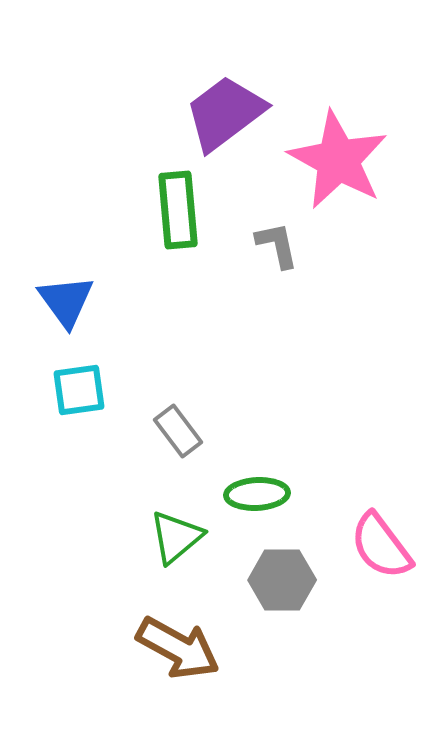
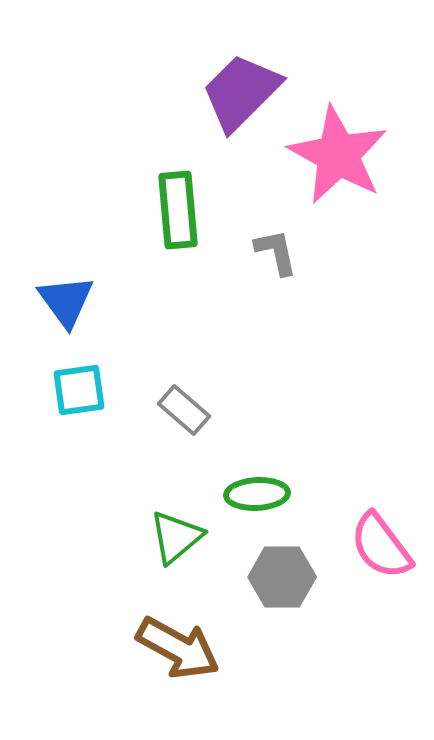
purple trapezoid: moved 16 px right, 21 px up; rotated 8 degrees counterclockwise
pink star: moved 5 px up
gray L-shape: moved 1 px left, 7 px down
gray rectangle: moved 6 px right, 21 px up; rotated 12 degrees counterclockwise
gray hexagon: moved 3 px up
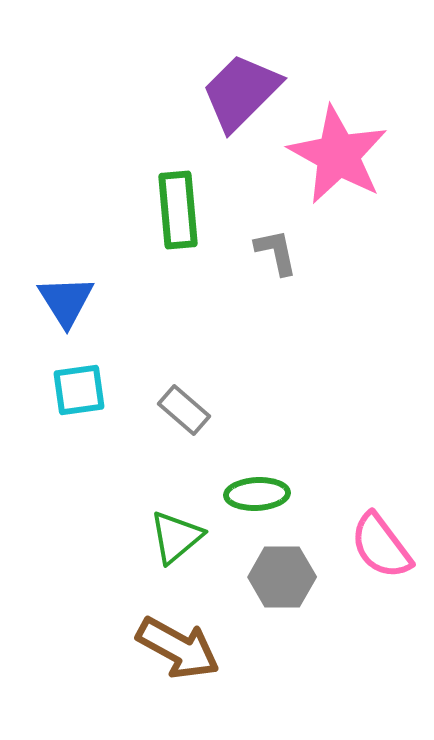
blue triangle: rotated 4 degrees clockwise
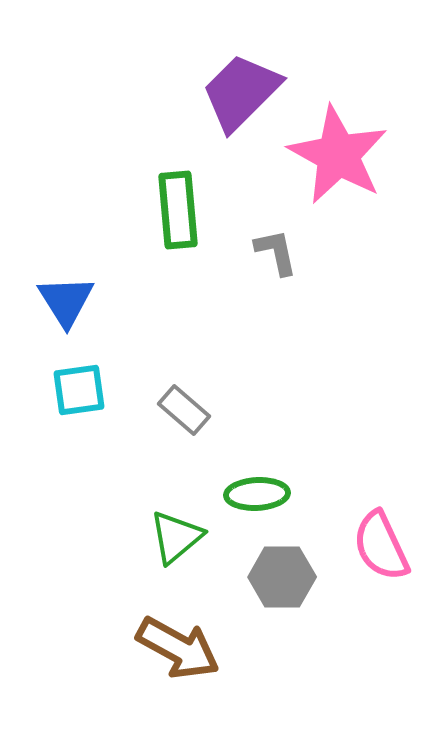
pink semicircle: rotated 12 degrees clockwise
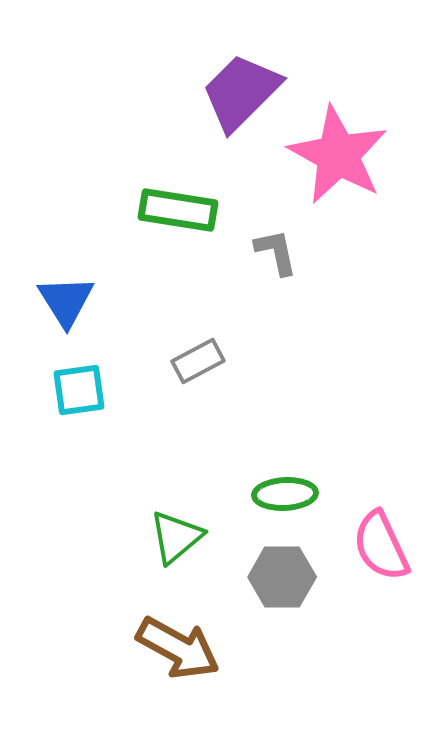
green rectangle: rotated 76 degrees counterclockwise
gray rectangle: moved 14 px right, 49 px up; rotated 69 degrees counterclockwise
green ellipse: moved 28 px right
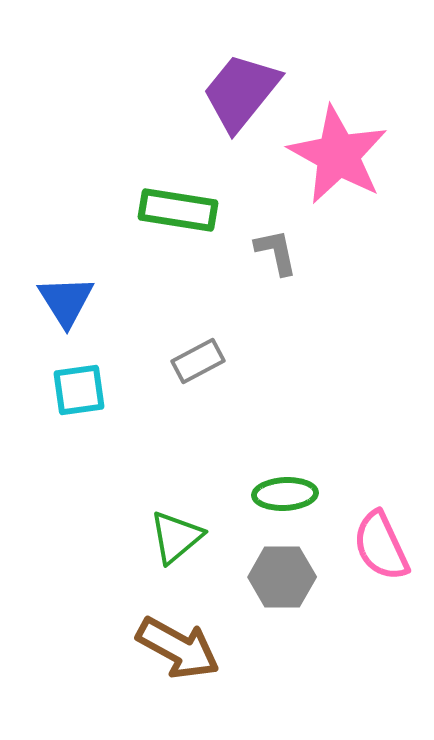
purple trapezoid: rotated 6 degrees counterclockwise
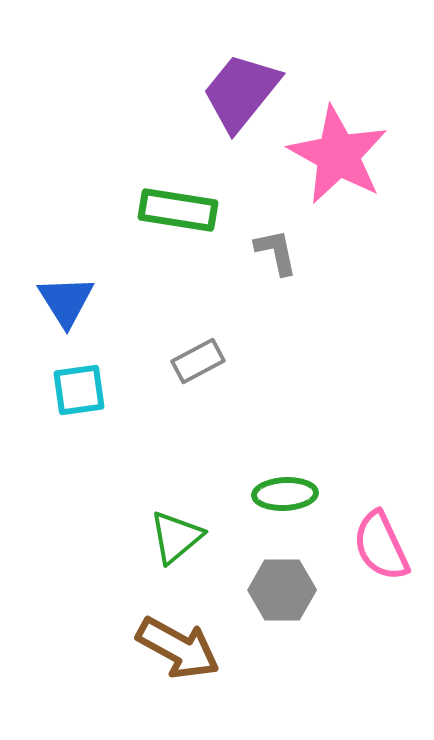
gray hexagon: moved 13 px down
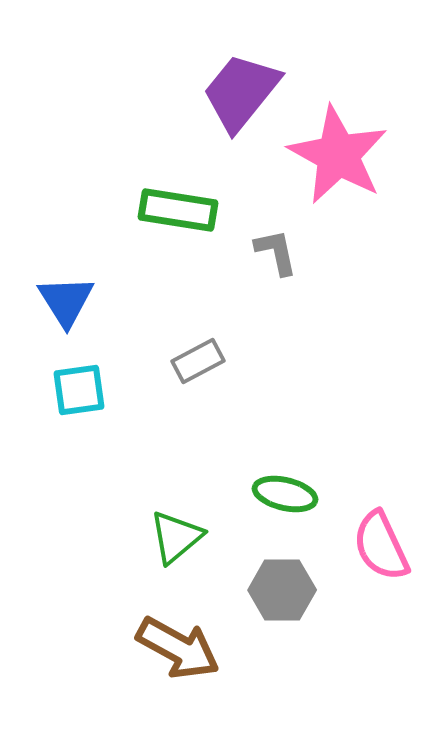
green ellipse: rotated 16 degrees clockwise
